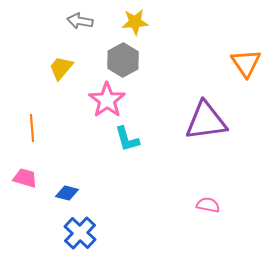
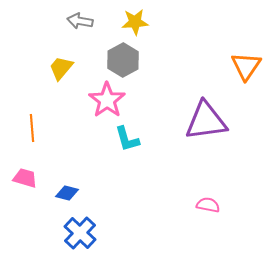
orange triangle: moved 3 px down; rotated 8 degrees clockwise
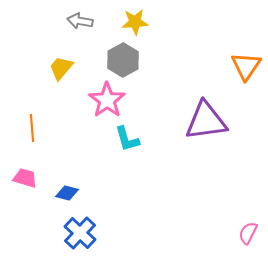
pink semicircle: moved 40 px right, 28 px down; rotated 75 degrees counterclockwise
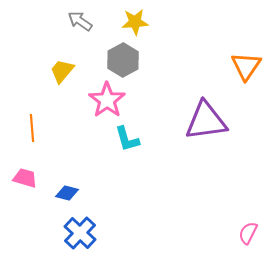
gray arrow: rotated 25 degrees clockwise
yellow trapezoid: moved 1 px right, 3 px down
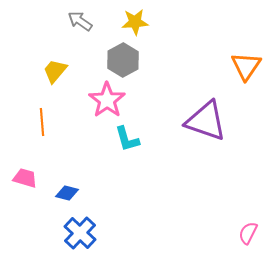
yellow trapezoid: moved 7 px left
purple triangle: rotated 27 degrees clockwise
orange line: moved 10 px right, 6 px up
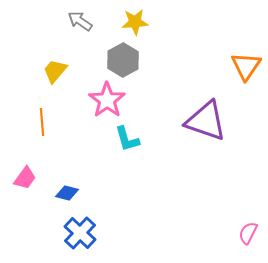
pink trapezoid: rotated 110 degrees clockwise
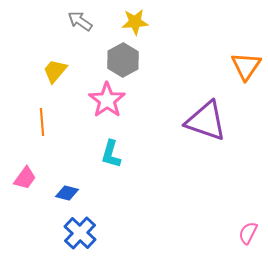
cyan L-shape: moved 16 px left, 15 px down; rotated 32 degrees clockwise
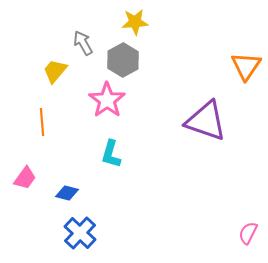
gray arrow: moved 3 px right, 22 px down; rotated 25 degrees clockwise
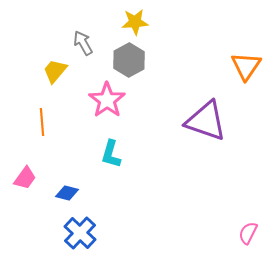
gray hexagon: moved 6 px right
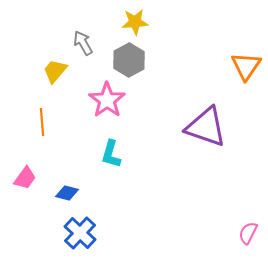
purple triangle: moved 6 px down
